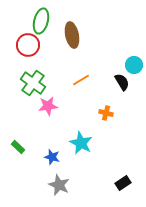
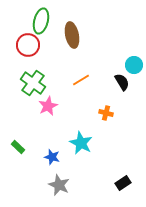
pink star: rotated 18 degrees counterclockwise
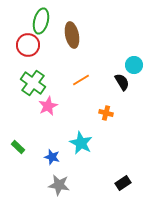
gray star: rotated 15 degrees counterclockwise
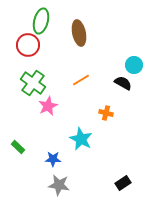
brown ellipse: moved 7 px right, 2 px up
black semicircle: moved 1 px right, 1 px down; rotated 30 degrees counterclockwise
cyan star: moved 4 px up
blue star: moved 1 px right, 2 px down; rotated 14 degrees counterclockwise
